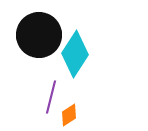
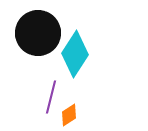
black circle: moved 1 px left, 2 px up
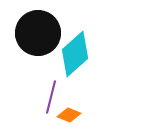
cyan diamond: rotated 15 degrees clockwise
orange diamond: rotated 55 degrees clockwise
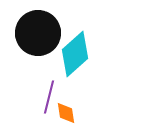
purple line: moved 2 px left
orange diamond: moved 3 px left, 2 px up; rotated 60 degrees clockwise
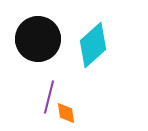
black circle: moved 6 px down
cyan diamond: moved 18 px right, 9 px up
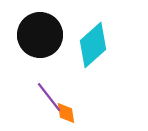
black circle: moved 2 px right, 4 px up
purple line: rotated 52 degrees counterclockwise
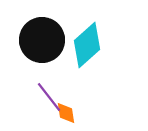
black circle: moved 2 px right, 5 px down
cyan diamond: moved 6 px left
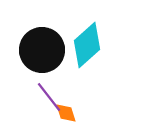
black circle: moved 10 px down
orange diamond: rotated 10 degrees counterclockwise
